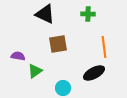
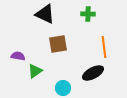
black ellipse: moved 1 px left
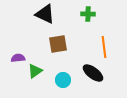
purple semicircle: moved 2 px down; rotated 16 degrees counterclockwise
black ellipse: rotated 65 degrees clockwise
cyan circle: moved 8 px up
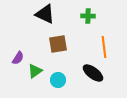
green cross: moved 2 px down
purple semicircle: rotated 128 degrees clockwise
cyan circle: moved 5 px left
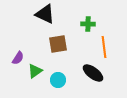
green cross: moved 8 px down
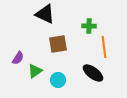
green cross: moved 1 px right, 2 px down
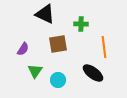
green cross: moved 8 px left, 2 px up
purple semicircle: moved 5 px right, 9 px up
green triangle: rotated 21 degrees counterclockwise
